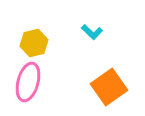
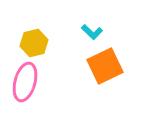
pink ellipse: moved 3 px left
orange square: moved 4 px left, 21 px up; rotated 9 degrees clockwise
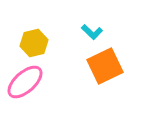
pink ellipse: rotated 33 degrees clockwise
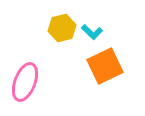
yellow hexagon: moved 28 px right, 15 px up
pink ellipse: rotated 27 degrees counterclockwise
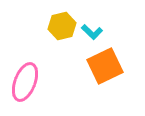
yellow hexagon: moved 2 px up
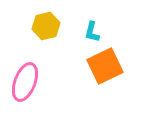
yellow hexagon: moved 16 px left
cyan L-shape: rotated 60 degrees clockwise
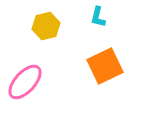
cyan L-shape: moved 6 px right, 15 px up
pink ellipse: rotated 21 degrees clockwise
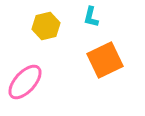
cyan L-shape: moved 7 px left
orange square: moved 6 px up
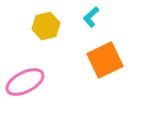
cyan L-shape: rotated 35 degrees clockwise
pink ellipse: rotated 21 degrees clockwise
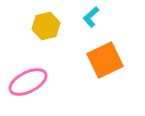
pink ellipse: moved 3 px right
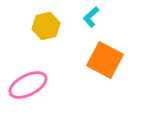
orange square: rotated 36 degrees counterclockwise
pink ellipse: moved 3 px down
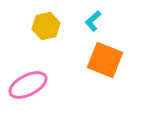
cyan L-shape: moved 2 px right, 4 px down
orange square: rotated 6 degrees counterclockwise
